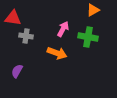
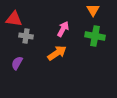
orange triangle: rotated 32 degrees counterclockwise
red triangle: moved 1 px right, 1 px down
green cross: moved 7 px right, 1 px up
orange arrow: rotated 54 degrees counterclockwise
purple semicircle: moved 8 px up
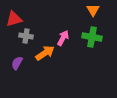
red triangle: rotated 24 degrees counterclockwise
pink arrow: moved 9 px down
green cross: moved 3 px left, 1 px down
orange arrow: moved 12 px left
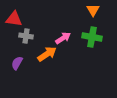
red triangle: rotated 24 degrees clockwise
pink arrow: rotated 28 degrees clockwise
orange arrow: moved 2 px right, 1 px down
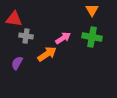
orange triangle: moved 1 px left
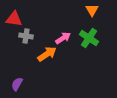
green cross: moved 3 px left, 1 px down; rotated 24 degrees clockwise
purple semicircle: moved 21 px down
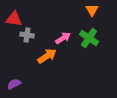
gray cross: moved 1 px right, 1 px up
orange arrow: moved 2 px down
purple semicircle: moved 3 px left; rotated 32 degrees clockwise
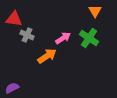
orange triangle: moved 3 px right, 1 px down
gray cross: rotated 16 degrees clockwise
purple semicircle: moved 2 px left, 4 px down
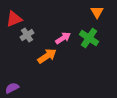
orange triangle: moved 2 px right, 1 px down
red triangle: rotated 30 degrees counterclockwise
gray cross: rotated 32 degrees clockwise
